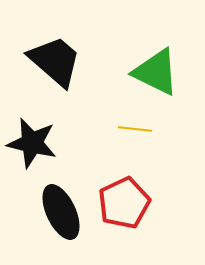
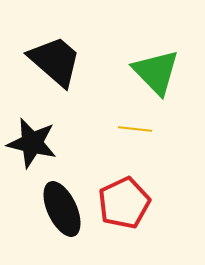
green triangle: rotated 20 degrees clockwise
black ellipse: moved 1 px right, 3 px up
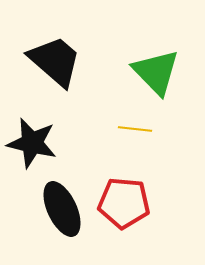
red pentagon: rotated 30 degrees clockwise
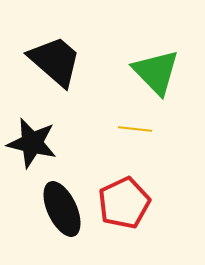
red pentagon: rotated 30 degrees counterclockwise
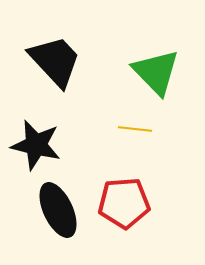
black trapezoid: rotated 6 degrees clockwise
black star: moved 4 px right, 2 px down
red pentagon: rotated 21 degrees clockwise
black ellipse: moved 4 px left, 1 px down
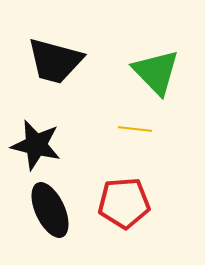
black trapezoid: rotated 148 degrees clockwise
black ellipse: moved 8 px left
